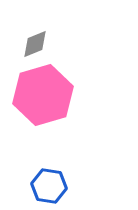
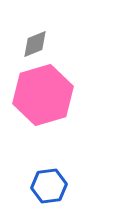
blue hexagon: rotated 16 degrees counterclockwise
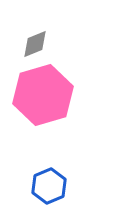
blue hexagon: rotated 16 degrees counterclockwise
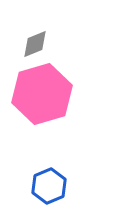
pink hexagon: moved 1 px left, 1 px up
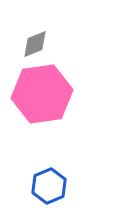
pink hexagon: rotated 8 degrees clockwise
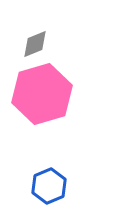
pink hexagon: rotated 8 degrees counterclockwise
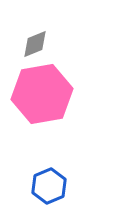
pink hexagon: rotated 6 degrees clockwise
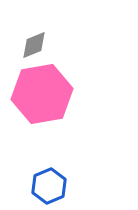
gray diamond: moved 1 px left, 1 px down
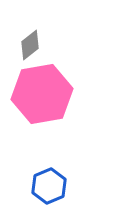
gray diamond: moved 4 px left; rotated 16 degrees counterclockwise
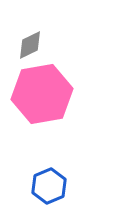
gray diamond: rotated 12 degrees clockwise
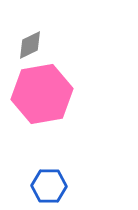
blue hexagon: rotated 24 degrees clockwise
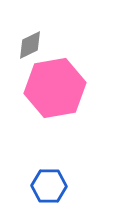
pink hexagon: moved 13 px right, 6 px up
